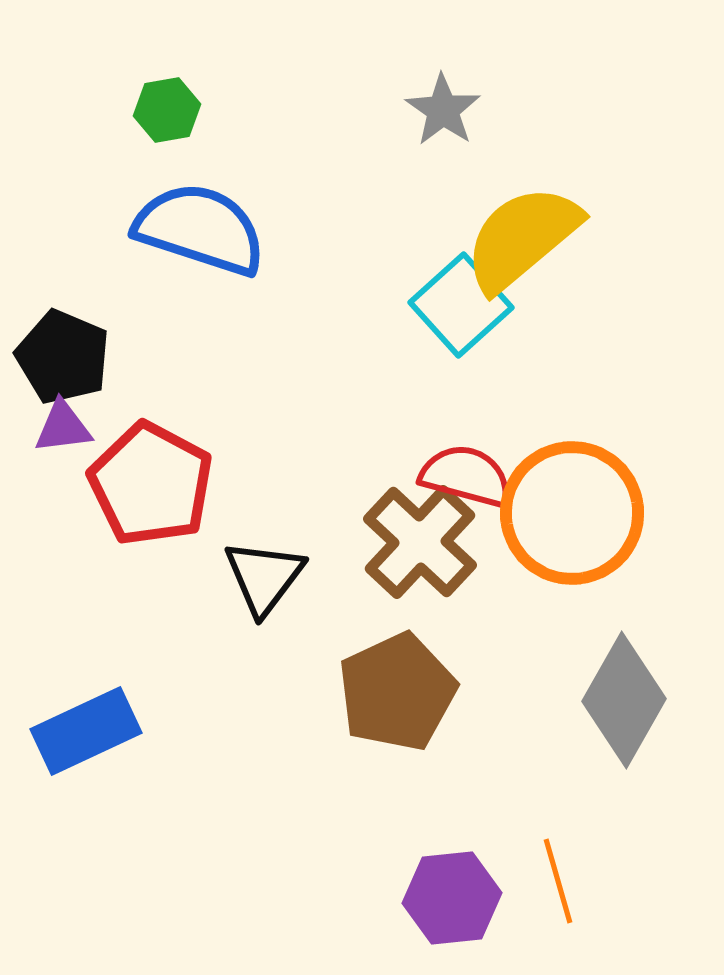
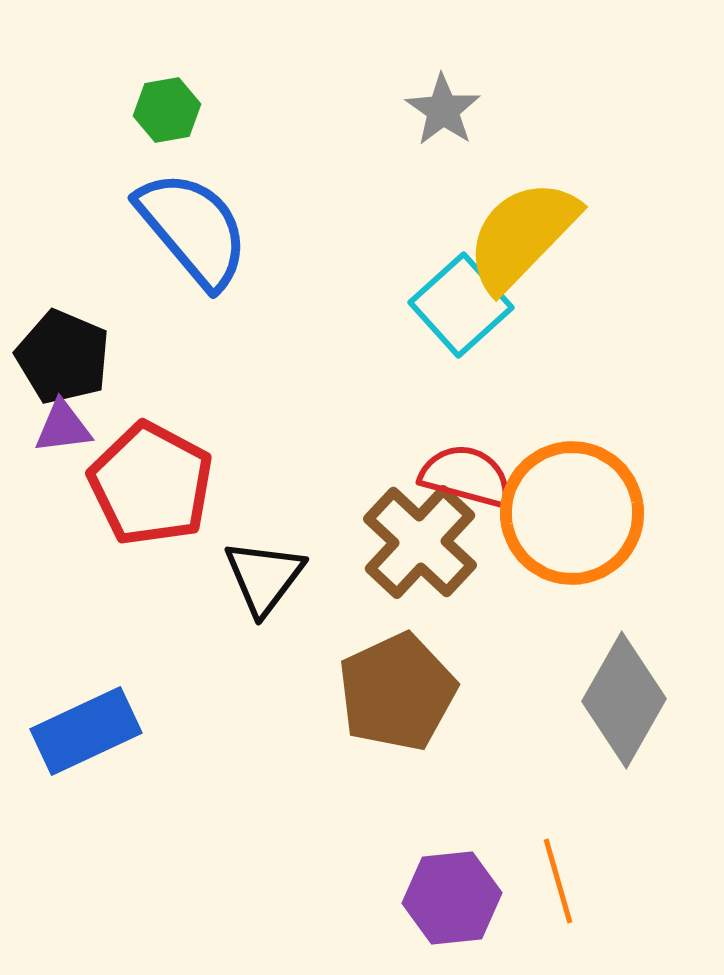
blue semicircle: moved 7 px left; rotated 32 degrees clockwise
yellow semicircle: moved 3 px up; rotated 6 degrees counterclockwise
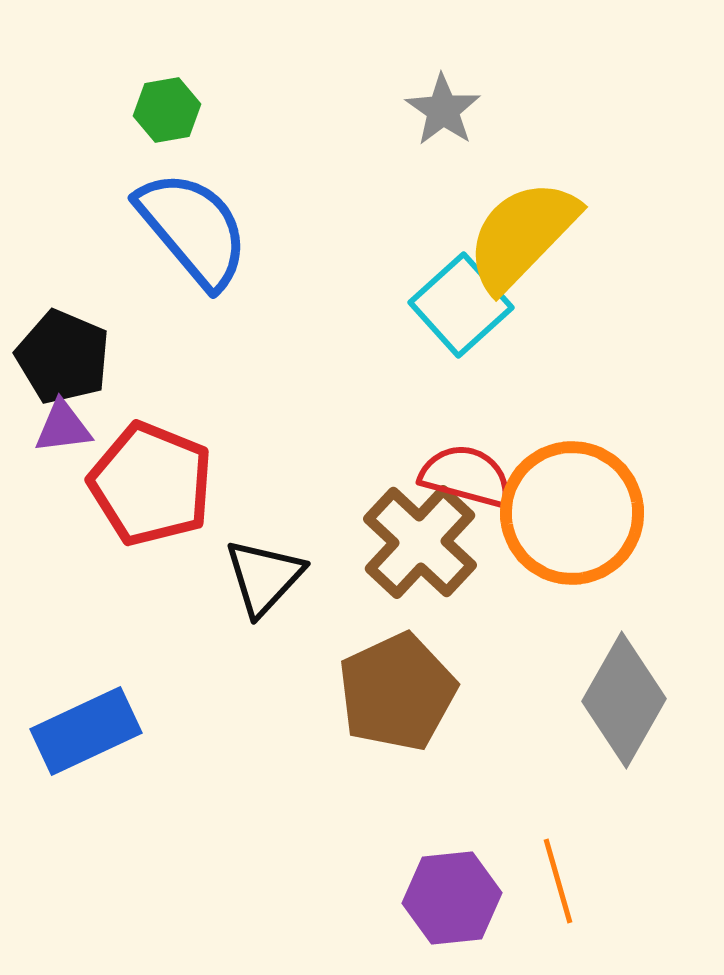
red pentagon: rotated 6 degrees counterclockwise
black triangle: rotated 6 degrees clockwise
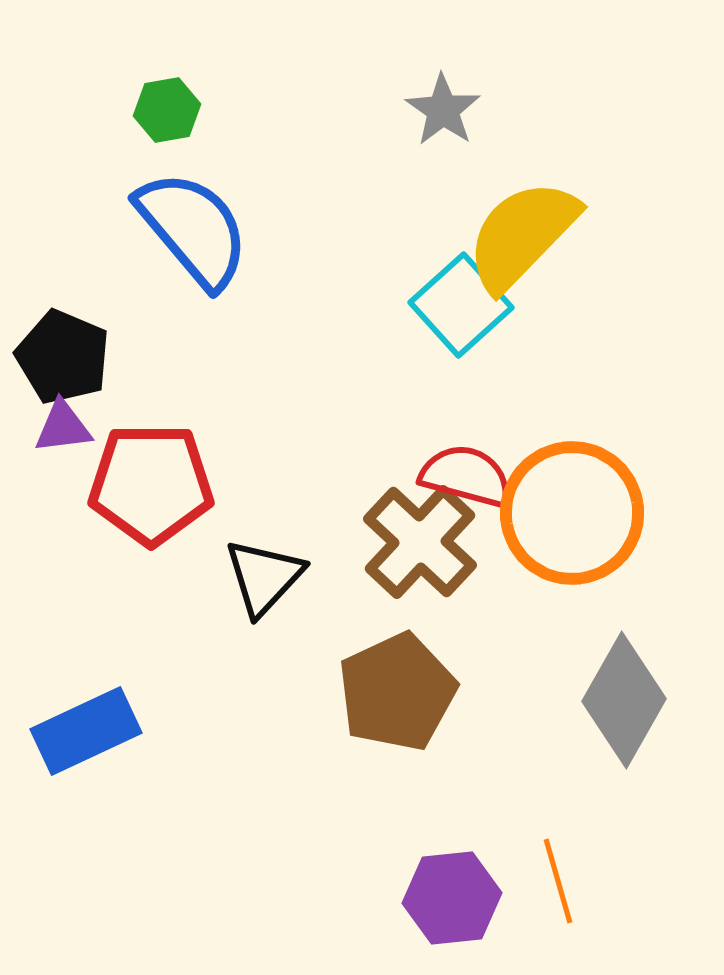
red pentagon: rotated 22 degrees counterclockwise
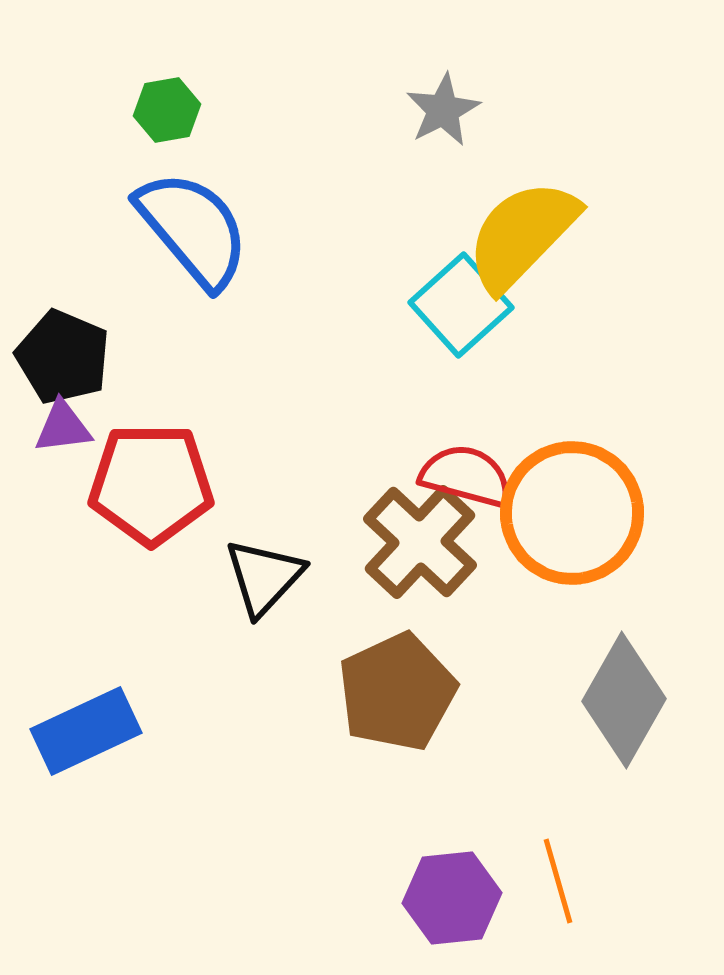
gray star: rotated 10 degrees clockwise
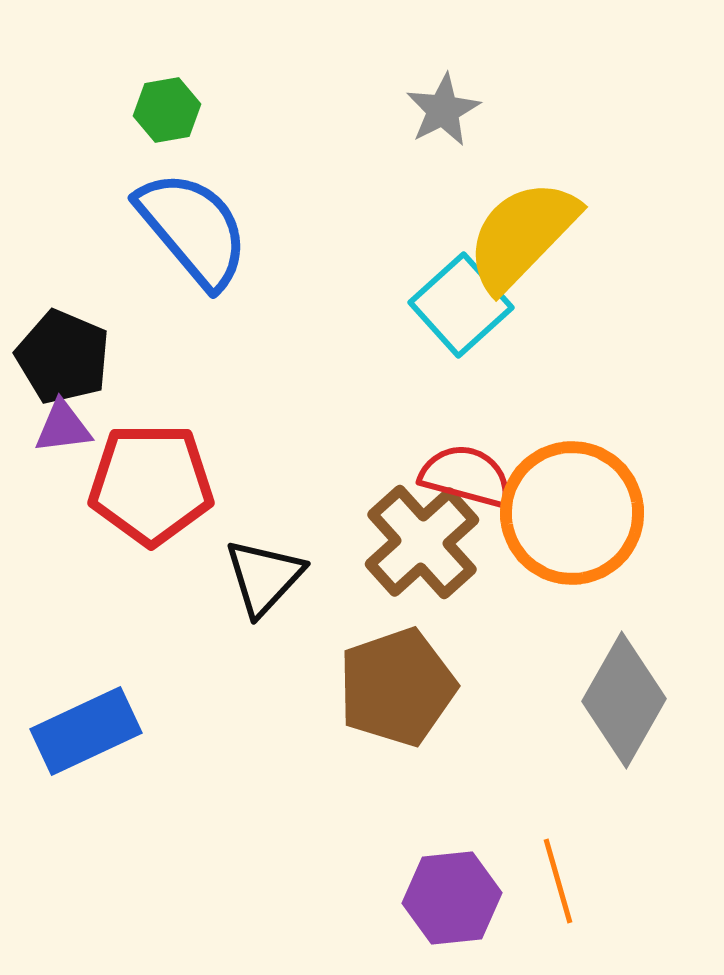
brown cross: moved 2 px right; rotated 5 degrees clockwise
brown pentagon: moved 5 px up; rotated 6 degrees clockwise
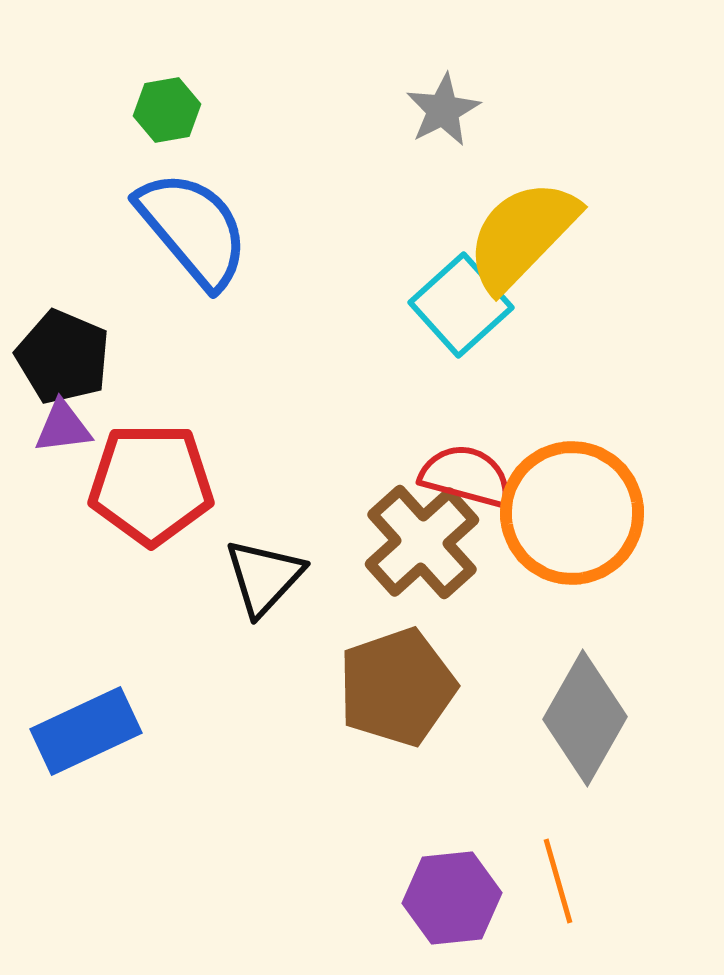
gray diamond: moved 39 px left, 18 px down
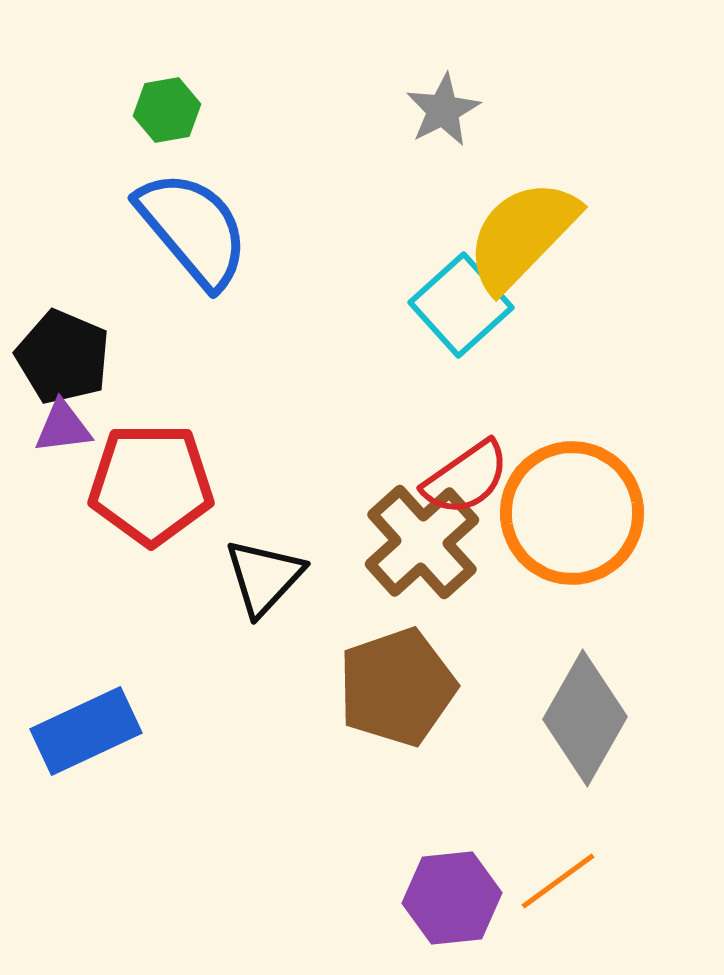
red semicircle: moved 2 px down; rotated 130 degrees clockwise
orange line: rotated 70 degrees clockwise
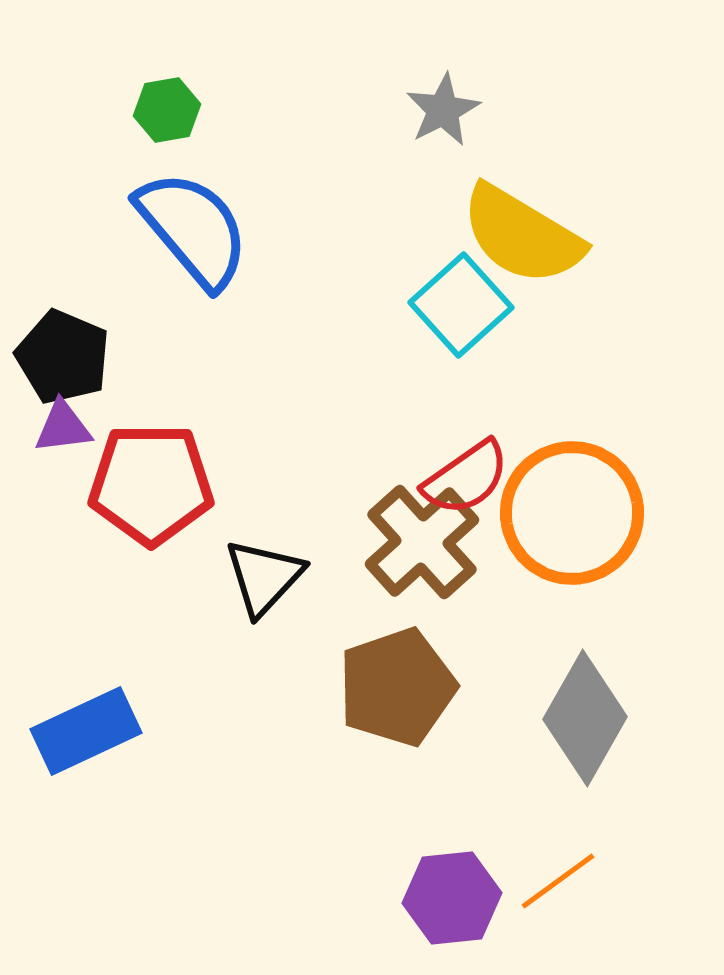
yellow semicircle: rotated 103 degrees counterclockwise
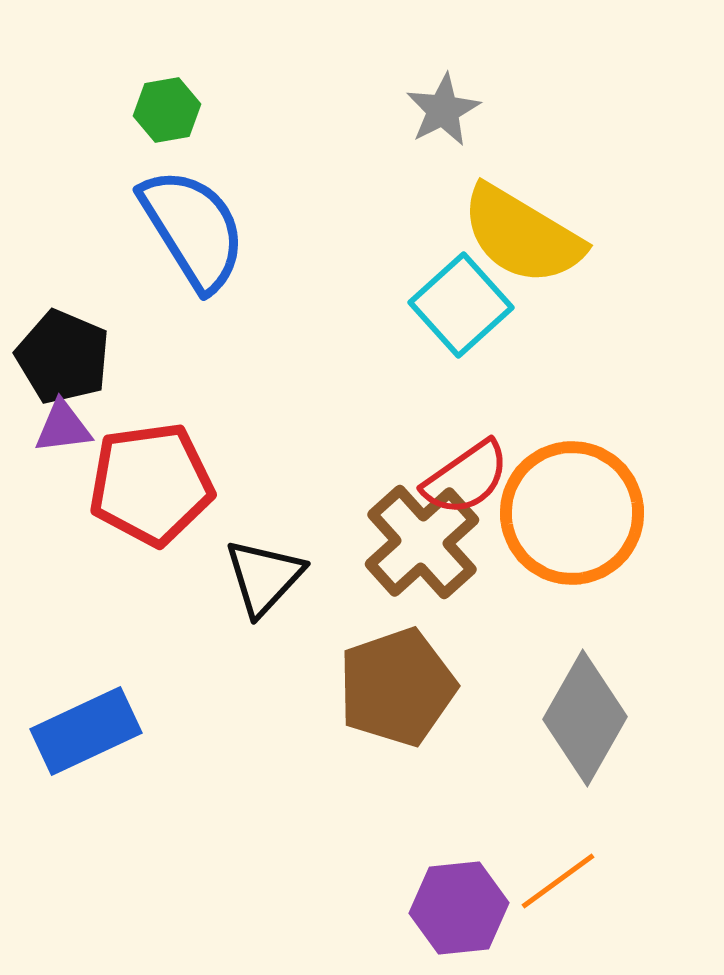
blue semicircle: rotated 8 degrees clockwise
red pentagon: rotated 8 degrees counterclockwise
purple hexagon: moved 7 px right, 10 px down
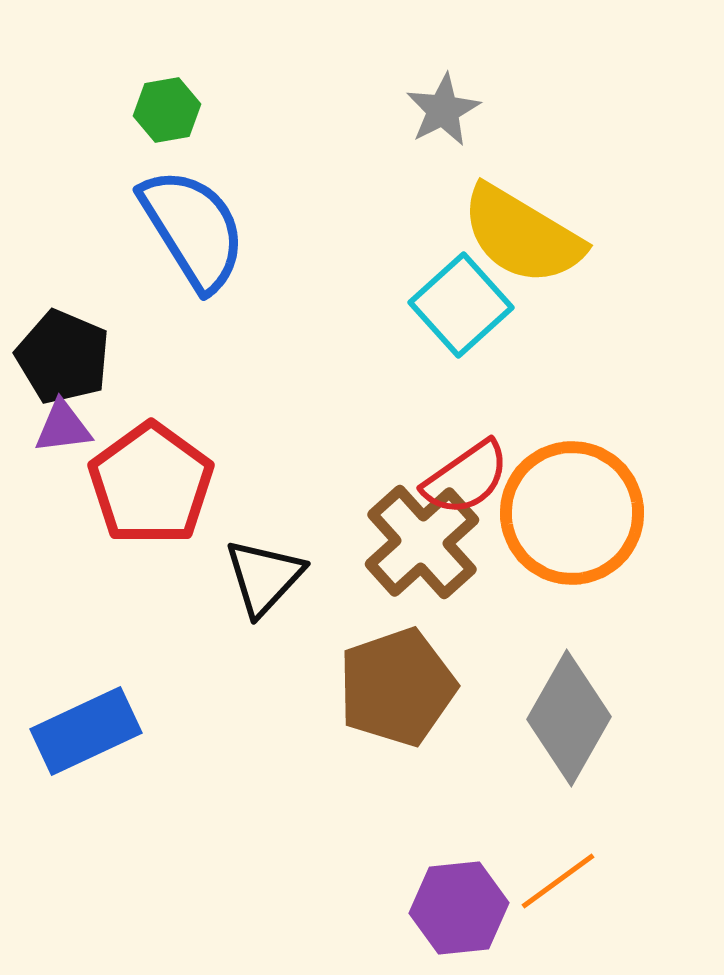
red pentagon: rotated 28 degrees counterclockwise
gray diamond: moved 16 px left
